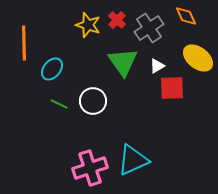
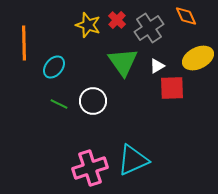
yellow ellipse: rotated 64 degrees counterclockwise
cyan ellipse: moved 2 px right, 2 px up
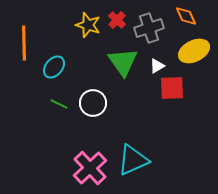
gray cross: rotated 16 degrees clockwise
yellow ellipse: moved 4 px left, 7 px up
white circle: moved 2 px down
pink cross: rotated 24 degrees counterclockwise
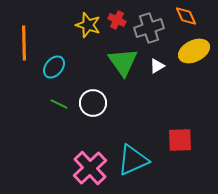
red cross: rotated 18 degrees counterclockwise
red square: moved 8 px right, 52 px down
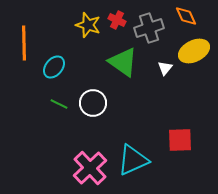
green triangle: rotated 20 degrees counterclockwise
white triangle: moved 8 px right, 2 px down; rotated 21 degrees counterclockwise
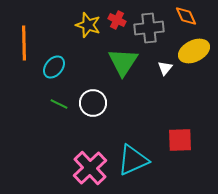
gray cross: rotated 12 degrees clockwise
green triangle: rotated 28 degrees clockwise
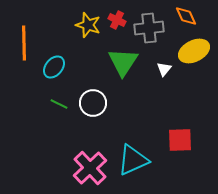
white triangle: moved 1 px left, 1 px down
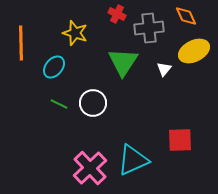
red cross: moved 6 px up
yellow star: moved 13 px left, 8 px down
orange line: moved 3 px left
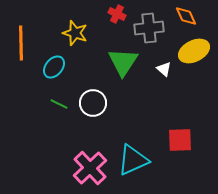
white triangle: rotated 28 degrees counterclockwise
